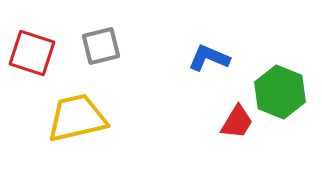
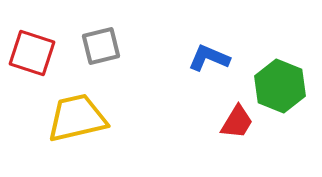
green hexagon: moved 6 px up
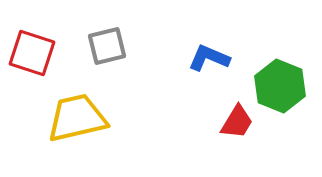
gray square: moved 6 px right
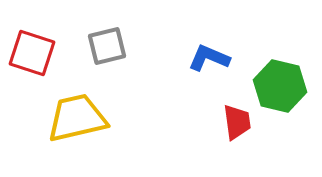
green hexagon: rotated 9 degrees counterclockwise
red trapezoid: rotated 39 degrees counterclockwise
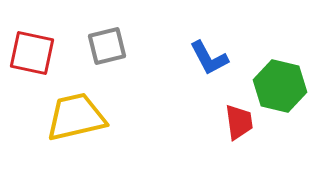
red square: rotated 6 degrees counterclockwise
blue L-shape: rotated 141 degrees counterclockwise
yellow trapezoid: moved 1 px left, 1 px up
red trapezoid: moved 2 px right
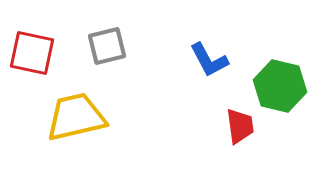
blue L-shape: moved 2 px down
red trapezoid: moved 1 px right, 4 px down
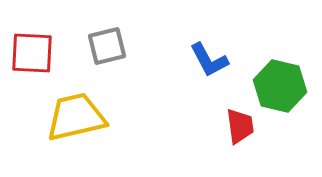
red square: rotated 9 degrees counterclockwise
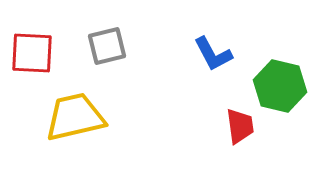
blue L-shape: moved 4 px right, 6 px up
yellow trapezoid: moved 1 px left
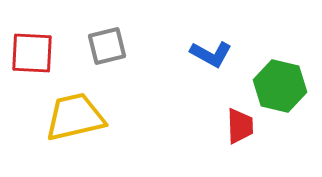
blue L-shape: moved 2 px left; rotated 33 degrees counterclockwise
red trapezoid: rotated 6 degrees clockwise
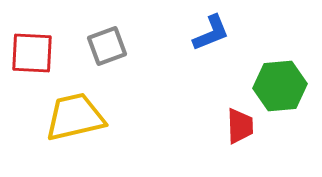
gray square: rotated 6 degrees counterclockwise
blue L-shape: moved 21 px up; rotated 51 degrees counterclockwise
green hexagon: rotated 18 degrees counterclockwise
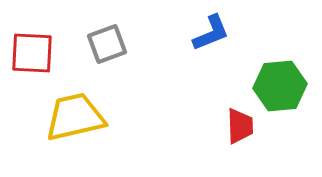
gray square: moved 2 px up
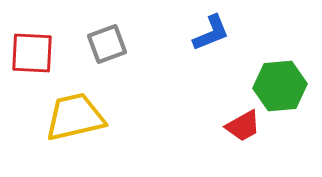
red trapezoid: moved 3 px right; rotated 63 degrees clockwise
